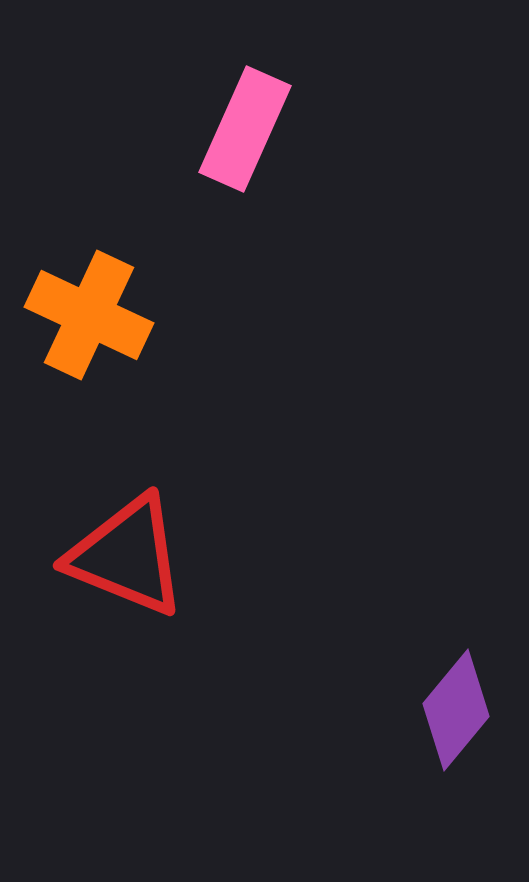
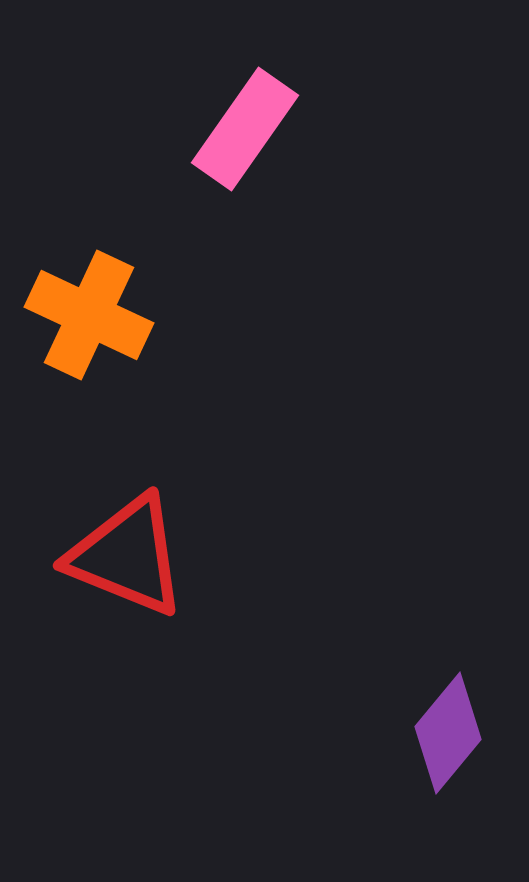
pink rectangle: rotated 11 degrees clockwise
purple diamond: moved 8 px left, 23 px down
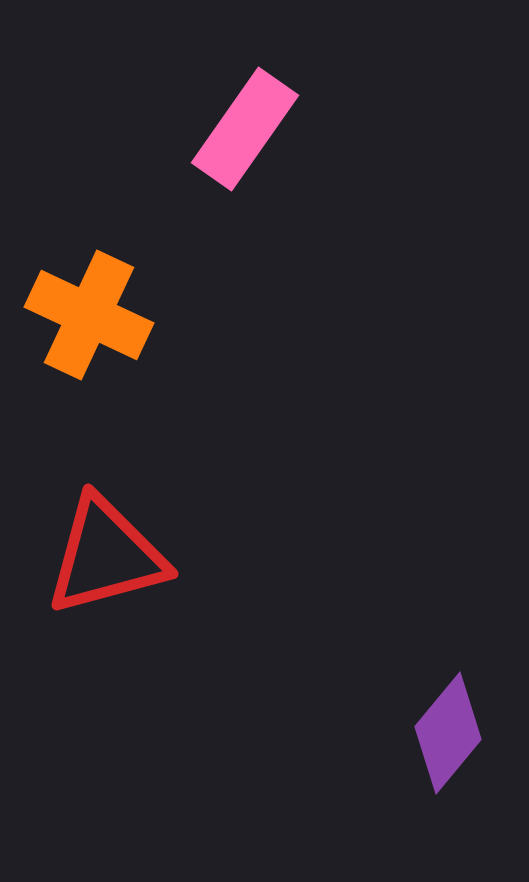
red triangle: moved 21 px left; rotated 37 degrees counterclockwise
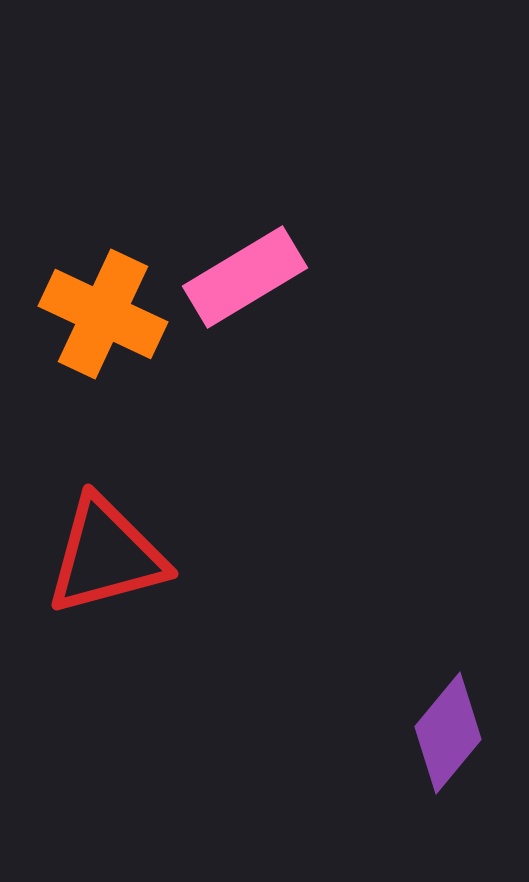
pink rectangle: moved 148 px down; rotated 24 degrees clockwise
orange cross: moved 14 px right, 1 px up
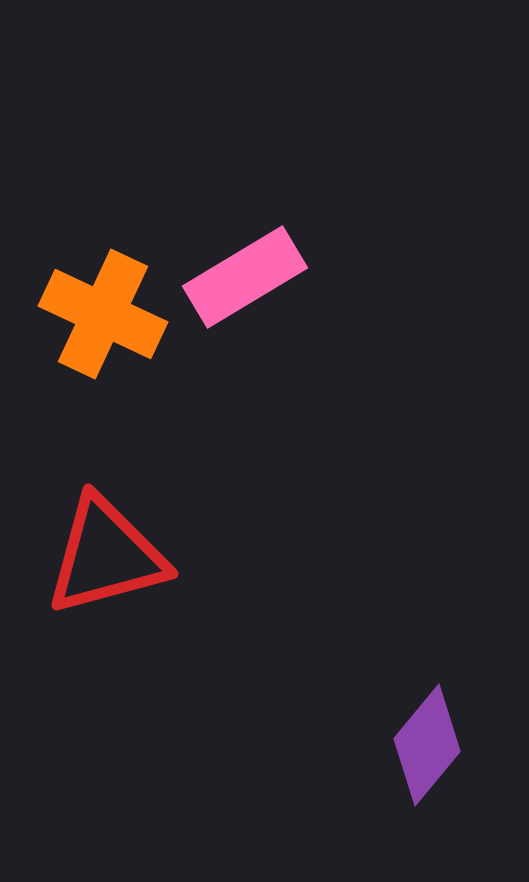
purple diamond: moved 21 px left, 12 px down
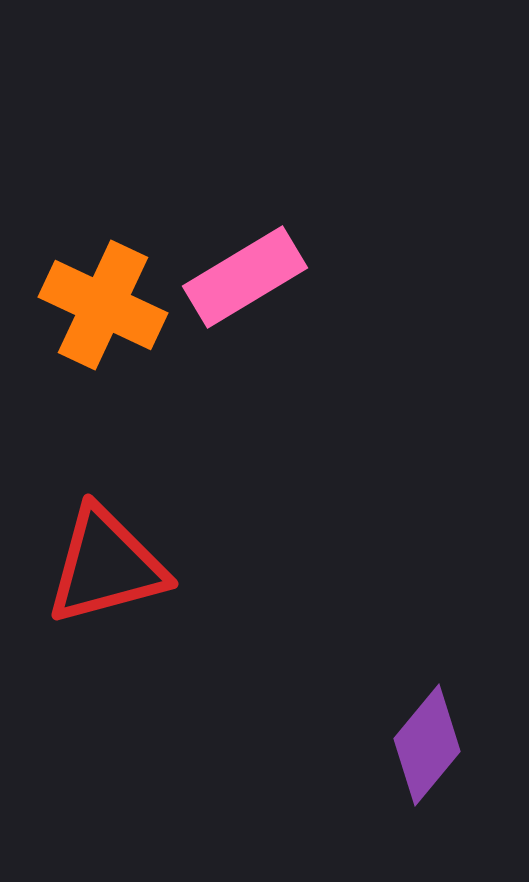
orange cross: moved 9 px up
red triangle: moved 10 px down
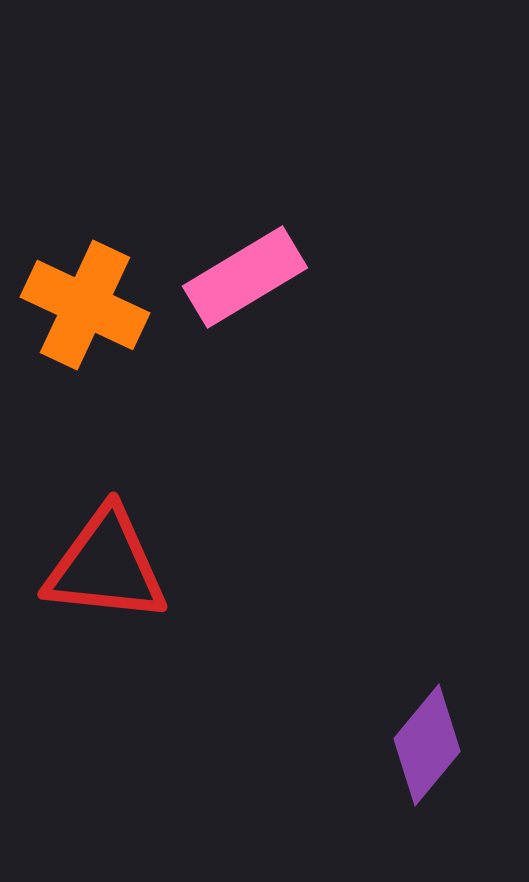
orange cross: moved 18 px left
red triangle: rotated 21 degrees clockwise
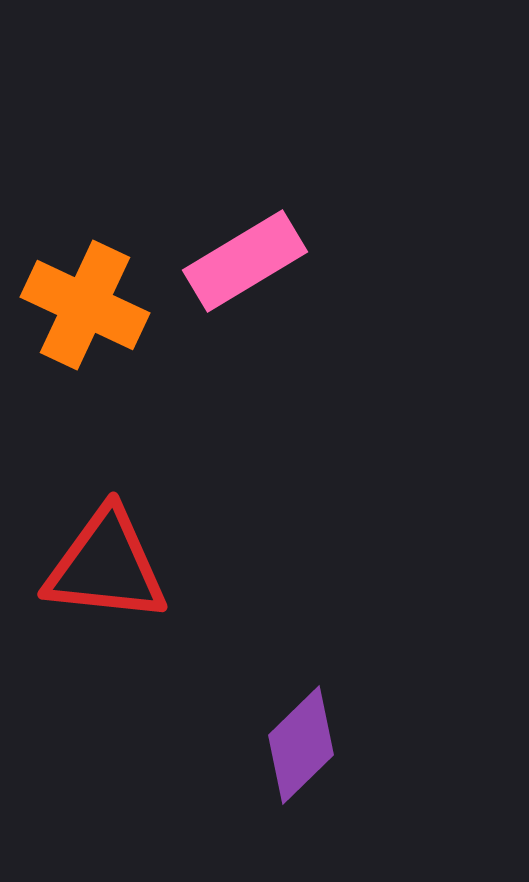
pink rectangle: moved 16 px up
purple diamond: moved 126 px left; rotated 6 degrees clockwise
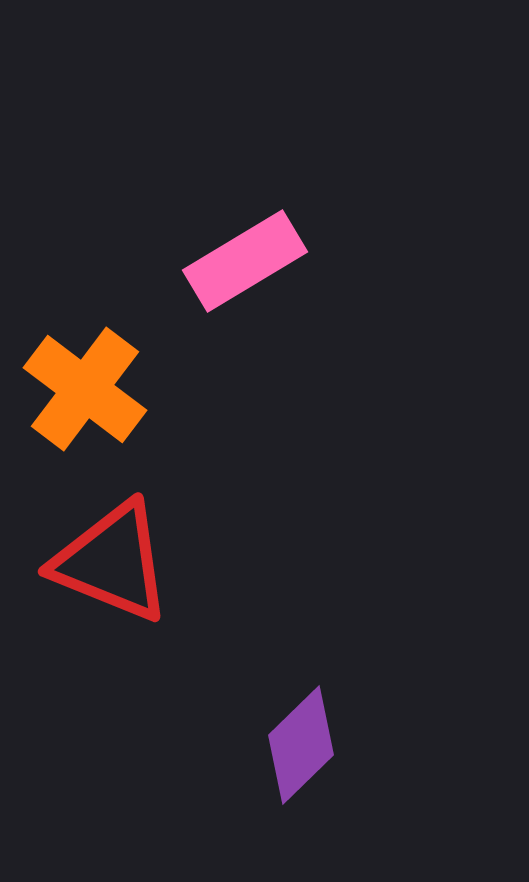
orange cross: moved 84 px down; rotated 12 degrees clockwise
red triangle: moved 6 px right, 4 px up; rotated 16 degrees clockwise
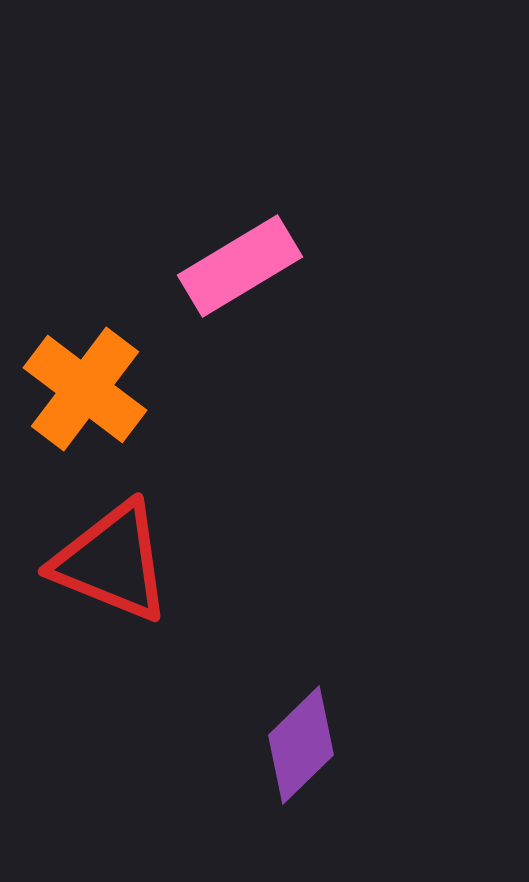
pink rectangle: moved 5 px left, 5 px down
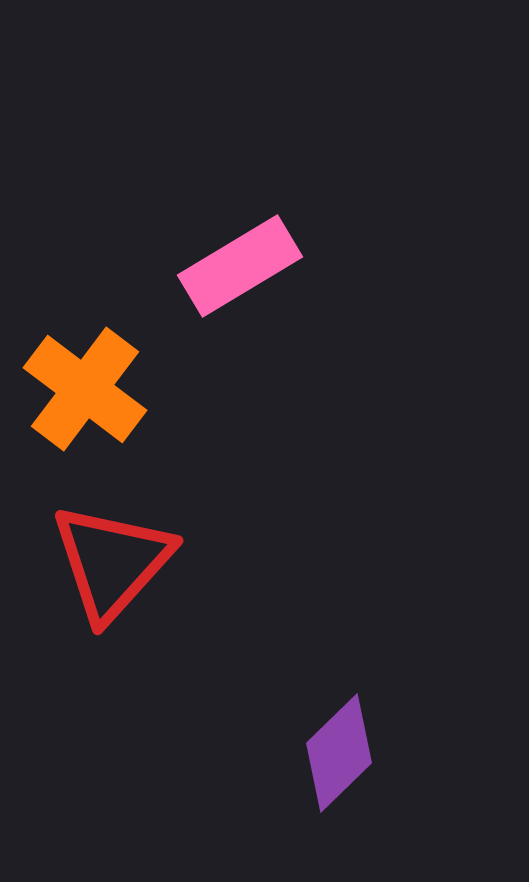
red triangle: rotated 50 degrees clockwise
purple diamond: moved 38 px right, 8 px down
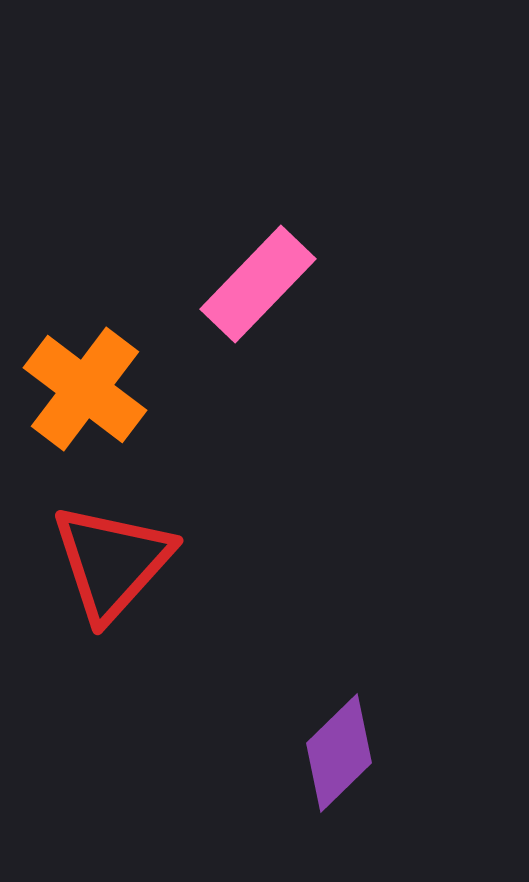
pink rectangle: moved 18 px right, 18 px down; rotated 15 degrees counterclockwise
